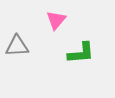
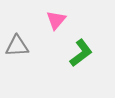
green L-shape: rotated 32 degrees counterclockwise
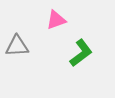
pink triangle: rotated 30 degrees clockwise
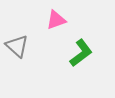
gray triangle: rotated 45 degrees clockwise
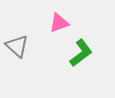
pink triangle: moved 3 px right, 3 px down
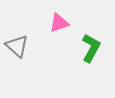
green L-shape: moved 10 px right, 5 px up; rotated 24 degrees counterclockwise
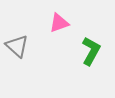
green L-shape: moved 3 px down
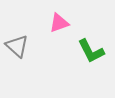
green L-shape: rotated 124 degrees clockwise
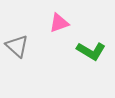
green L-shape: rotated 32 degrees counterclockwise
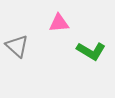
pink triangle: rotated 15 degrees clockwise
